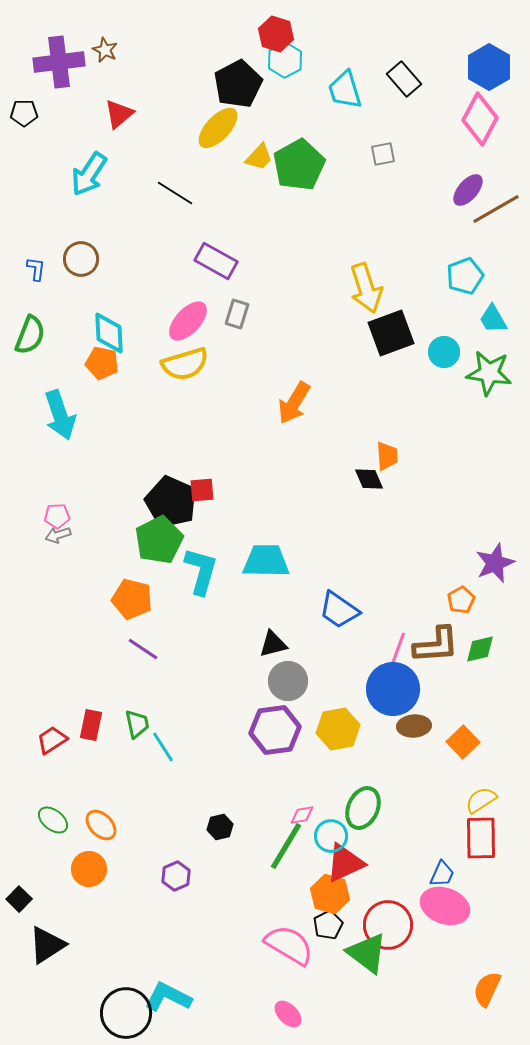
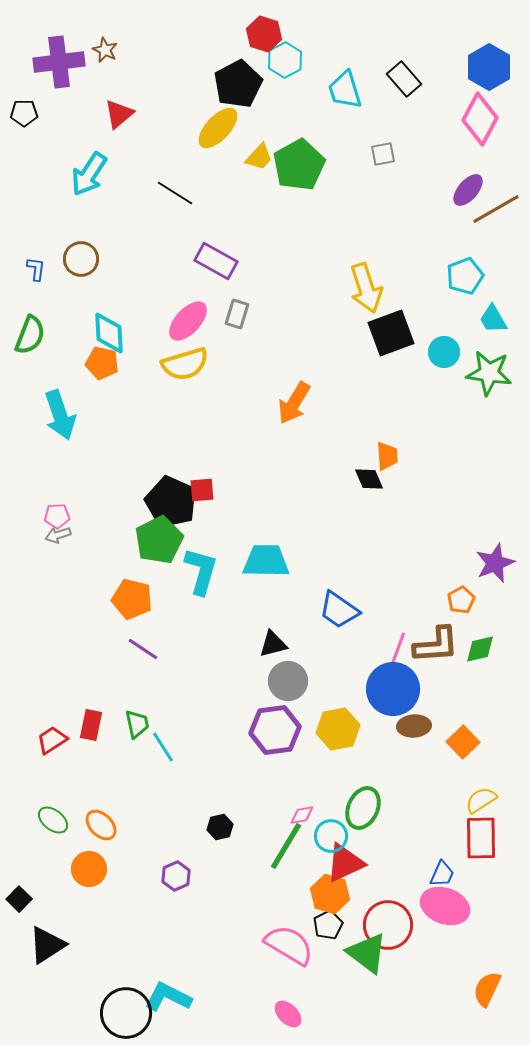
red hexagon at (276, 34): moved 12 px left
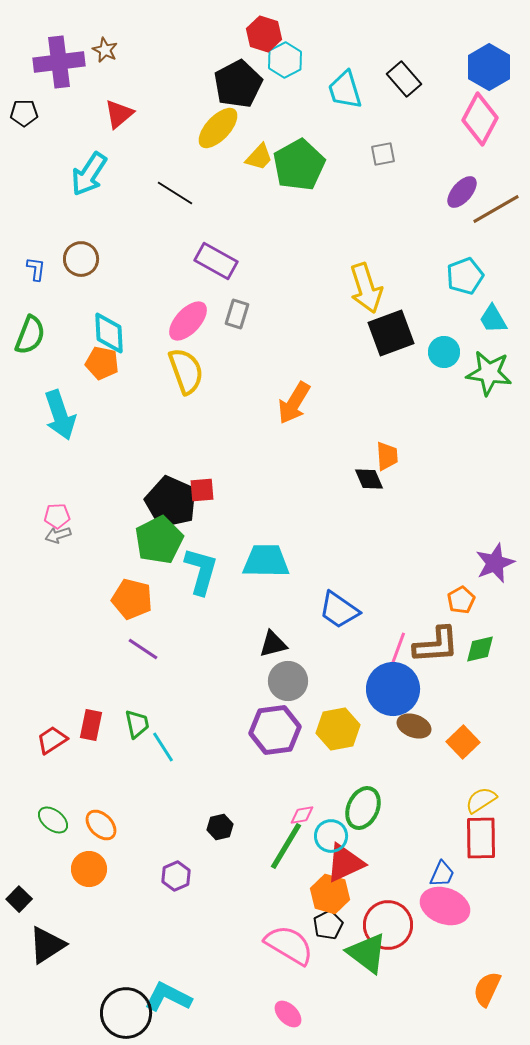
purple ellipse at (468, 190): moved 6 px left, 2 px down
yellow semicircle at (185, 364): moved 1 px right, 7 px down; rotated 93 degrees counterclockwise
brown ellipse at (414, 726): rotated 24 degrees clockwise
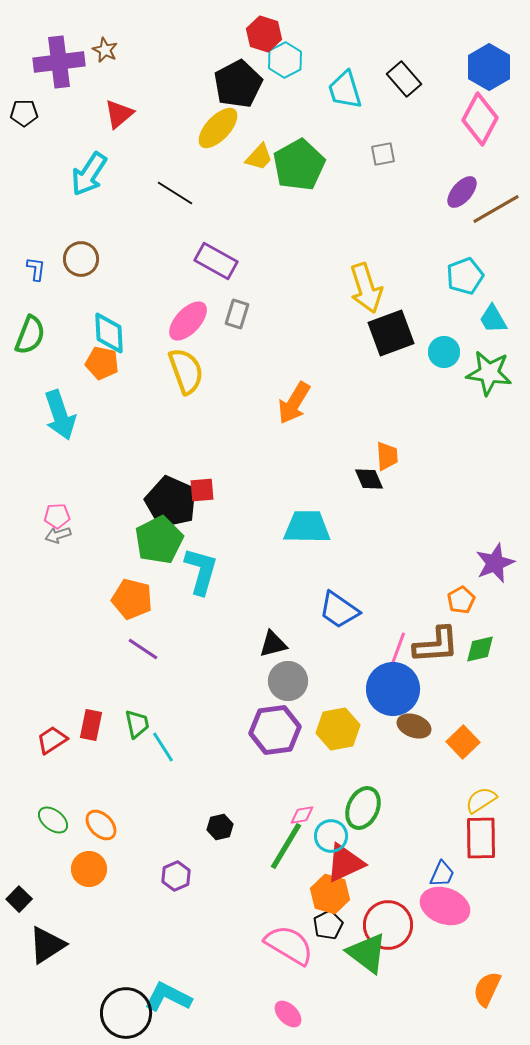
cyan trapezoid at (266, 561): moved 41 px right, 34 px up
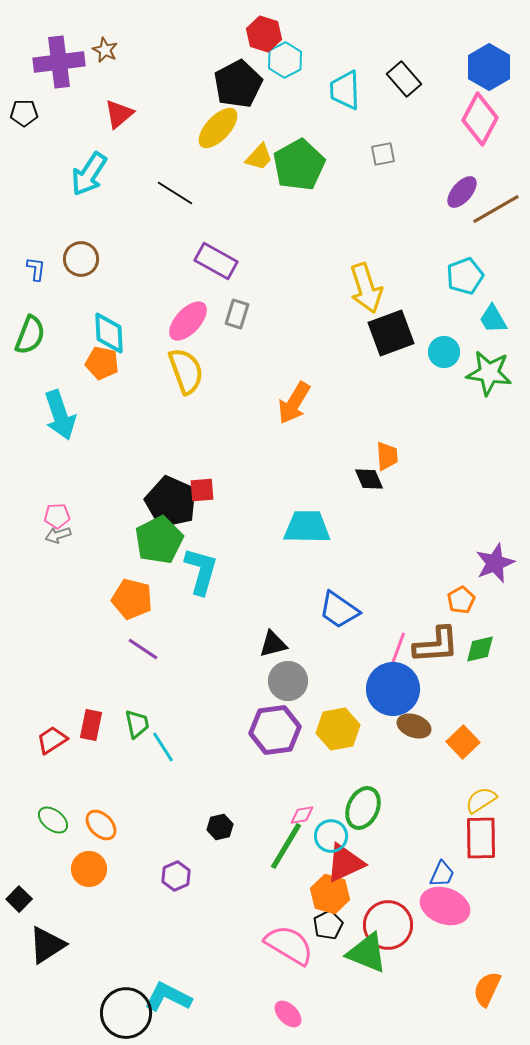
cyan trapezoid at (345, 90): rotated 15 degrees clockwise
green triangle at (367, 953): rotated 15 degrees counterclockwise
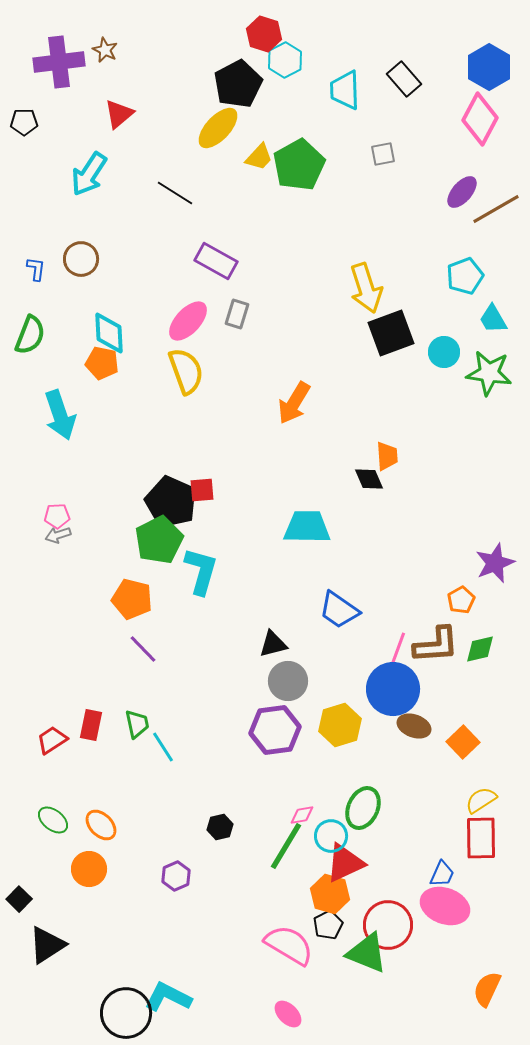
black pentagon at (24, 113): moved 9 px down
purple line at (143, 649): rotated 12 degrees clockwise
yellow hexagon at (338, 729): moved 2 px right, 4 px up; rotated 6 degrees counterclockwise
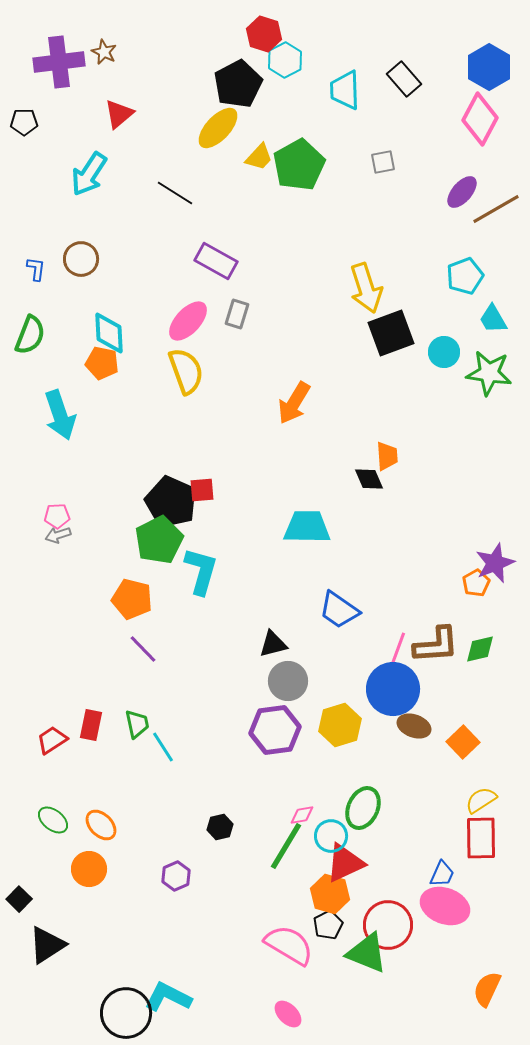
brown star at (105, 50): moved 1 px left, 2 px down
gray square at (383, 154): moved 8 px down
orange pentagon at (461, 600): moved 15 px right, 17 px up
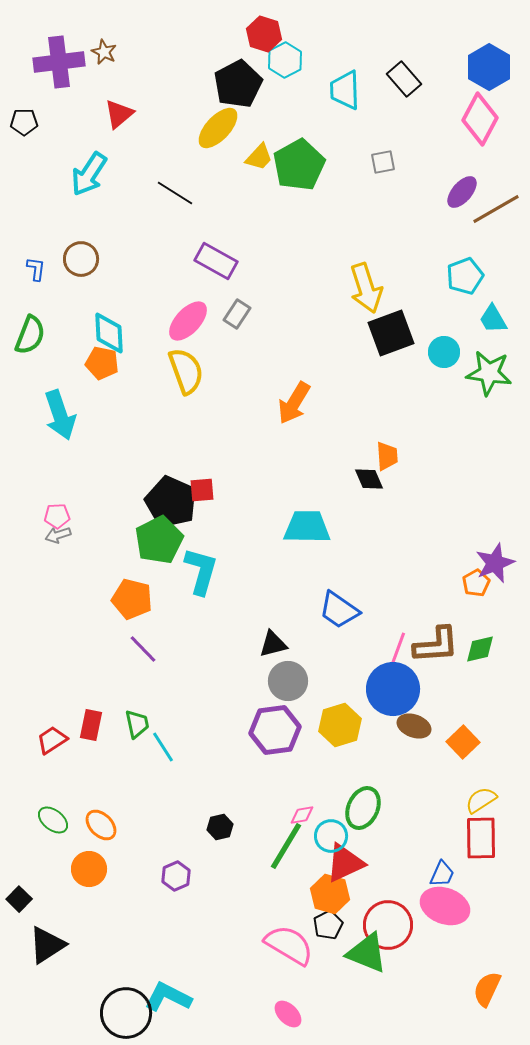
gray rectangle at (237, 314): rotated 16 degrees clockwise
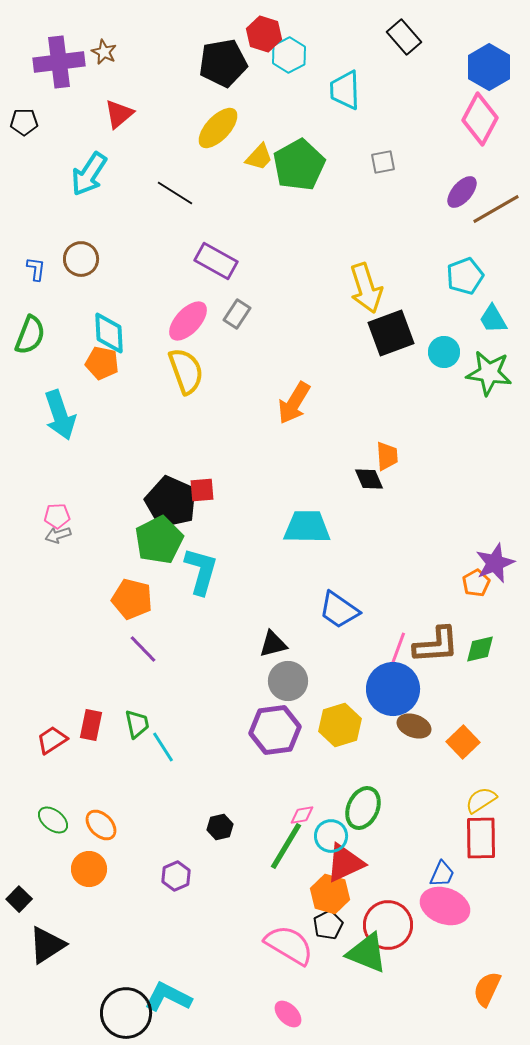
cyan hexagon at (285, 60): moved 4 px right, 5 px up
black rectangle at (404, 79): moved 42 px up
black pentagon at (238, 84): moved 15 px left, 21 px up; rotated 18 degrees clockwise
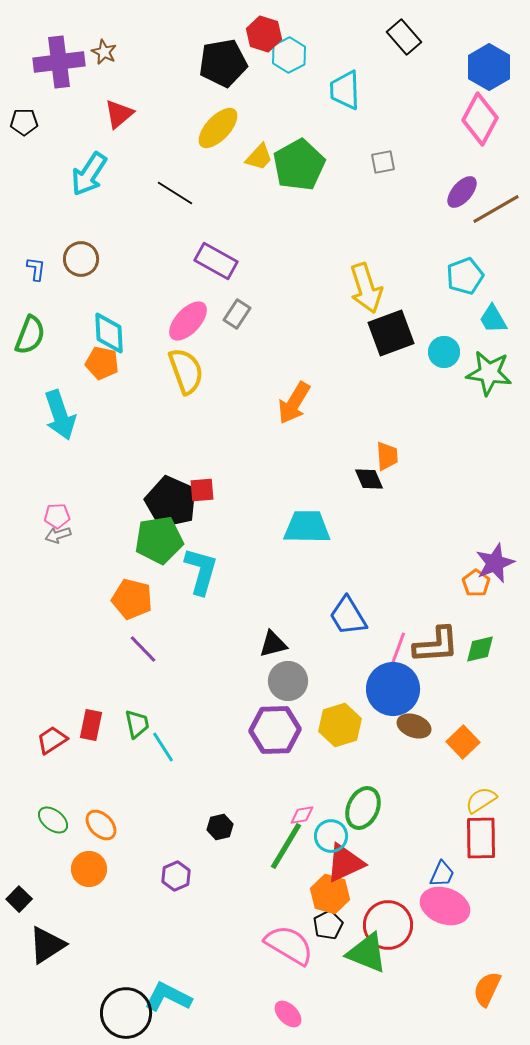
green pentagon at (159, 540): rotated 18 degrees clockwise
orange pentagon at (476, 583): rotated 8 degrees counterclockwise
blue trapezoid at (339, 610): moved 9 px right, 6 px down; rotated 24 degrees clockwise
purple hexagon at (275, 730): rotated 6 degrees clockwise
